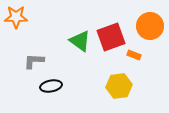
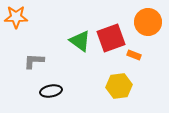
orange circle: moved 2 px left, 4 px up
red square: moved 1 px down
black ellipse: moved 5 px down
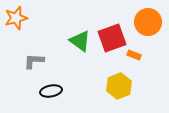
orange star: moved 1 px down; rotated 15 degrees counterclockwise
red square: moved 1 px right
yellow hexagon: rotated 15 degrees counterclockwise
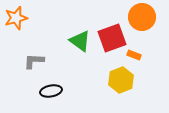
orange circle: moved 6 px left, 5 px up
yellow hexagon: moved 2 px right, 6 px up
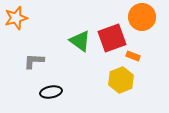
orange rectangle: moved 1 px left, 1 px down
black ellipse: moved 1 px down
